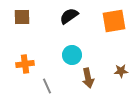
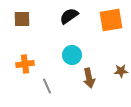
brown square: moved 2 px down
orange square: moved 3 px left, 1 px up
brown arrow: moved 1 px right
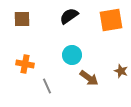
orange cross: rotated 18 degrees clockwise
brown star: rotated 24 degrees clockwise
brown arrow: rotated 42 degrees counterclockwise
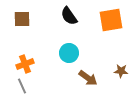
black semicircle: rotated 90 degrees counterclockwise
cyan circle: moved 3 px left, 2 px up
orange cross: rotated 30 degrees counterclockwise
brown star: rotated 16 degrees counterclockwise
brown arrow: moved 1 px left
gray line: moved 25 px left
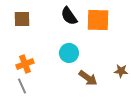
orange square: moved 13 px left; rotated 10 degrees clockwise
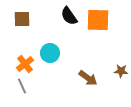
cyan circle: moved 19 px left
orange cross: rotated 18 degrees counterclockwise
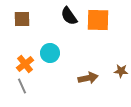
brown arrow: rotated 48 degrees counterclockwise
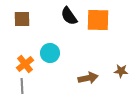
gray line: rotated 21 degrees clockwise
